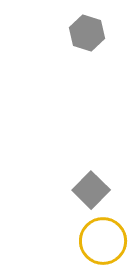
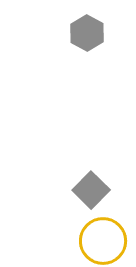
gray hexagon: rotated 12 degrees clockwise
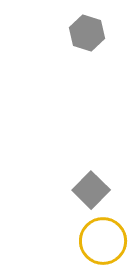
gray hexagon: rotated 12 degrees counterclockwise
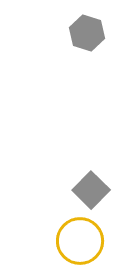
yellow circle: moved 23 px left
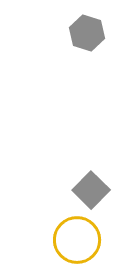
yellow circle: moved 3 px left, 1 px up
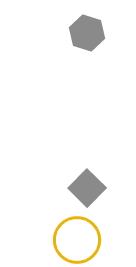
gray square: moved 4 px left, 2 px up
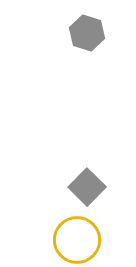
gray square: moved 1 px up
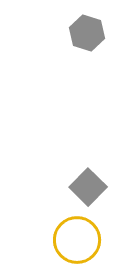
gray square: moved 1 px right
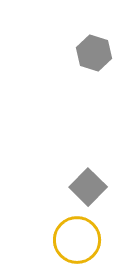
gray hexagon: moved 7 px right, 20 px down
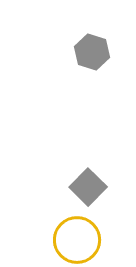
gray hexagon: moved 2 px left, 1 px up
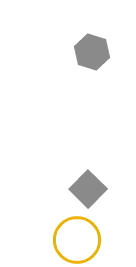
gray square: moved 2 px down
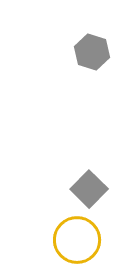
gray square: moved 1 px right
